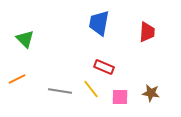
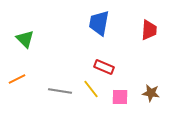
red trapezoid: moved 2 px right, 2 px up
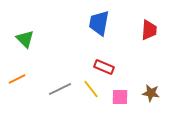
gray line: moved 2 px up; rotated 35 degrees counterclockwise
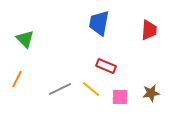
red rectangle: moved 2 px right, 1 px up
orange line: rotated 36 degrees counterclockwise
yellow line: rotated 12 degrees counterclockwise
brown star: rotated 18 degrees counterclockwise
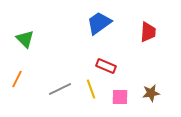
blue trapezoid: rotated 44 degrees clockwise
red trapezoid: moved 1 px left, 2 px down
yellow line: rotated 30 degrees clockwise
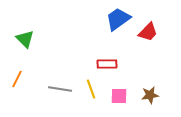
blue trapezoid: moved 19 px right, 4 px up
red trapezoid: rotated 40 degrees clockwise
red rectangle: moved 1 px right, 2 px up; rotated 24 degrees counterclockwise
gray line: rotated 35 degrees clockwise
brown star: moved 1 px left, 2 px down
pink square: moved 1 px left, 1 px up
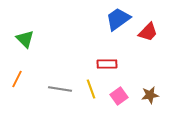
pink square: rotated 36 degrees counterclockwise
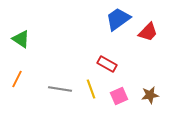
green triangle: moved 4 px left; rotated 12 degrees counterclockwise
red rectangle: rotated 30 degrees clockwise
pink square: rotated 12 degrees clockwise
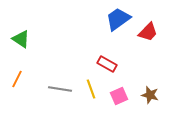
brown star: rotated 24 degrees clockwise
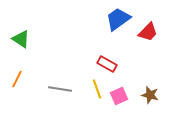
yellow line: moved 6 px right
